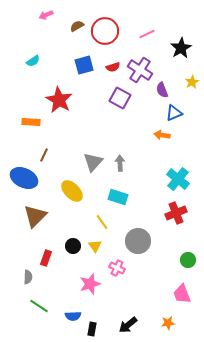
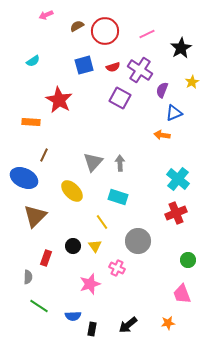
purple semicircle: rotated 42 degrees clockwise
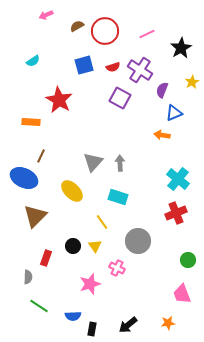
brown line: moved 3 px left, 1 px down
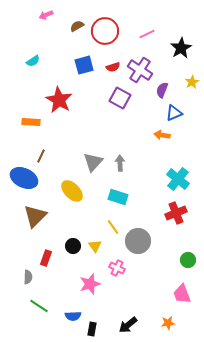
yellow line: moved 11 px right, 5 px down
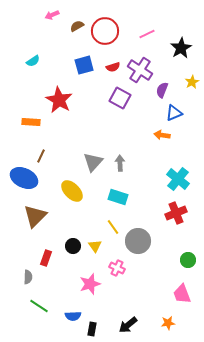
pink arrow: moved 6 px right
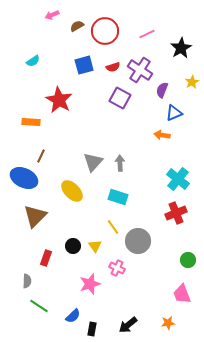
gray semicircle: moved 1 px left, 4 px down
blue semicircle: rotated 42 degrees counterclockwise
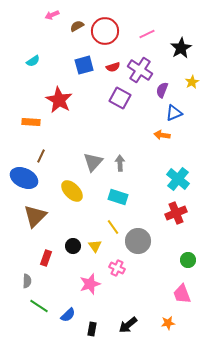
blue semicircle: moved 5 px left, 1 px up
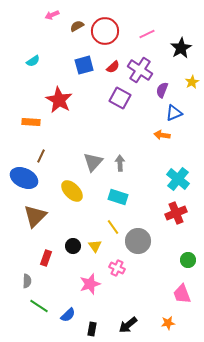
red semicircle: rotated 24 degrees counterclockwise
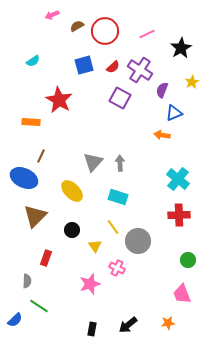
red cross: moved 3 px right, 2 px down; rotated 20 degrees clockwise
black circle: moved 1 px left, 16 px up
blue semicircle: moved 53 px left, 5 px down
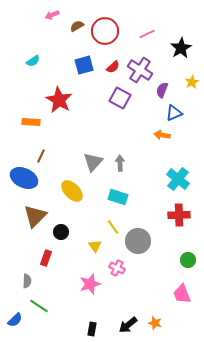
black circle: moved 11 px left, 2 px down
orange star: moved 13 px left; rotated 24 degrees clockwise
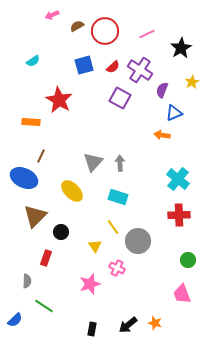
green line: moved 5 px right
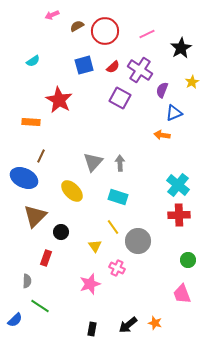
cyan cross: moved 6 px down
green line: moved 4 px left
